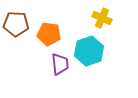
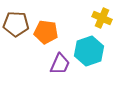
orange pentagon: moved 3 px left, 2 px up
purple trapezoid: rotated 30 degrees clockwise
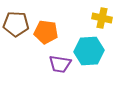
yellow cross: rotated 12 degrees counterclockwise
cyan hexagon: rotated 16 degrees clockwise
purple trapezoid: rotated 75 degrees clockwise
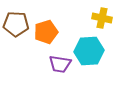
orange pentagon: rotated 25 degrees counterclockwise
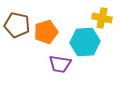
brown pentagon: moved 1 px right, 1 px down; rotated 10 degrees clockwise
cyan hexagon: moved 4 px left, 9 px up
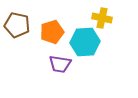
orange pentagon: moved 6 px right
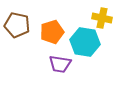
cyan hexagon: rotated 12 degrees clockwise
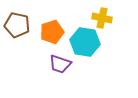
purple trapezoid: rotated 10 degrees clockwise
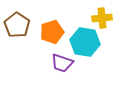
yellow cross: rotated 18 degrees counterclockwise
brown pentagon: rotated 20 degrees clockwise
purple trapezoid: moved 2 px right, 1 px up
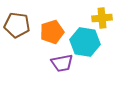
brown pentagon: rotated 25 degrees counterclockwise
purple trapezoid: rotated 30 degrees counterclockwise
